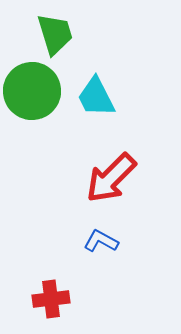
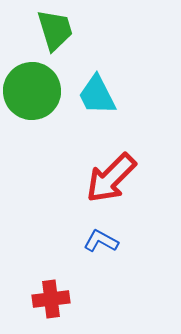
green trapezoid: moved 4 px up
cyan trapezoid: moved 1 px right, 2 px up
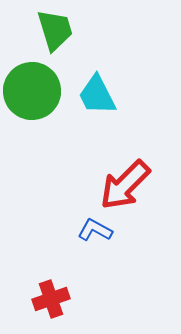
red arrow: moved 14 px right, 7 px down
blue L-shape: moved 6 px left, 11 px up
red cross: rotated 12 degrees counterclockwise
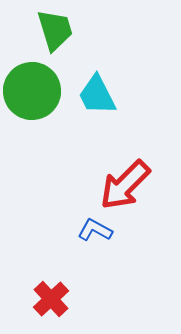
red cross: rotated 24 degrees counterclockwise
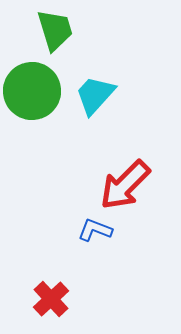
cyan trapezoid: moved 2 px left; rotated 69 degrees clockwise
blue L-shape: rotated 8 degrees counterclockwise
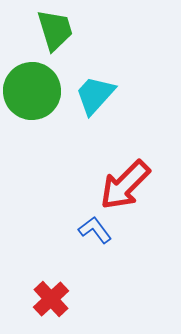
blue L-shape: rotated 32 degrees clockwise
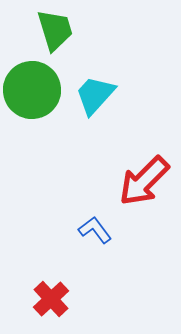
green circle: moved 1 px up
red arrow: moved 19 px right, 4 px up
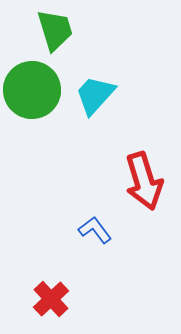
red arrow: rotated 62 degrees counterclockwise
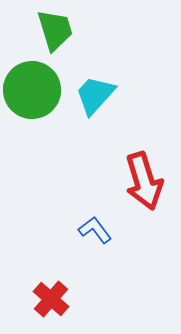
red cross: rotated 6 degrees counterclockwise
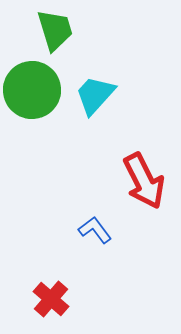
red arrow: rotated 10 degrees counterclockwise
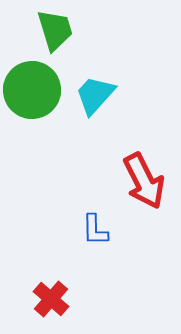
blue L-shape: rotated 144 degrees counterclockwise
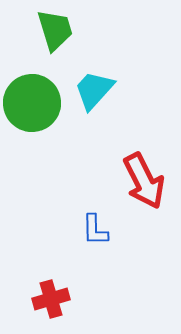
green circle: moved 13 px down
cyan trapezoid: moved 1 px left, 5 px up
red cross: rotated 33 degrees clockwise
